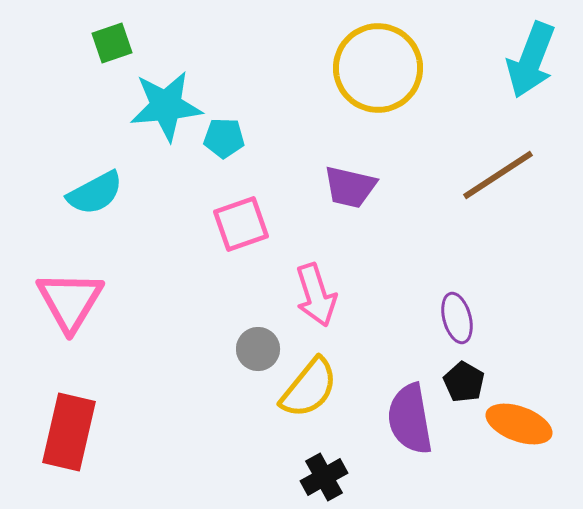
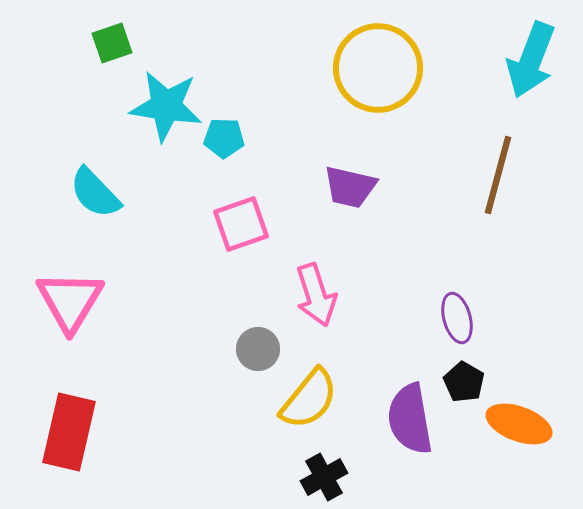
cyan star: rotated 14 degrees clockwise
brown line: rotated 42 degrees counterclockwise
cyan semicircle: rotated 74 degrees clockwise
yellow semicircle: moved 11 px down
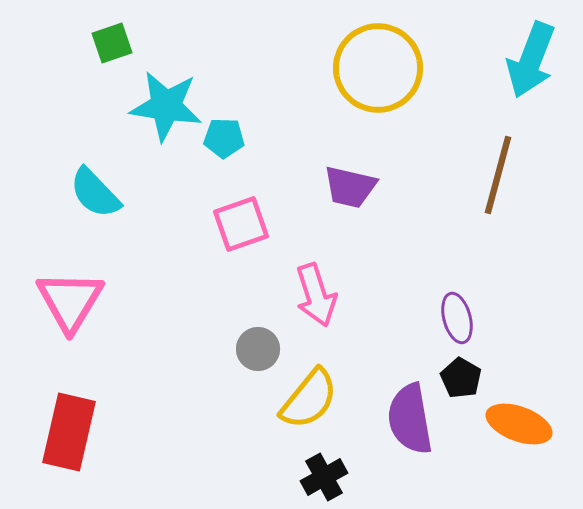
black pentagon: moved 3 px left, 4 px up
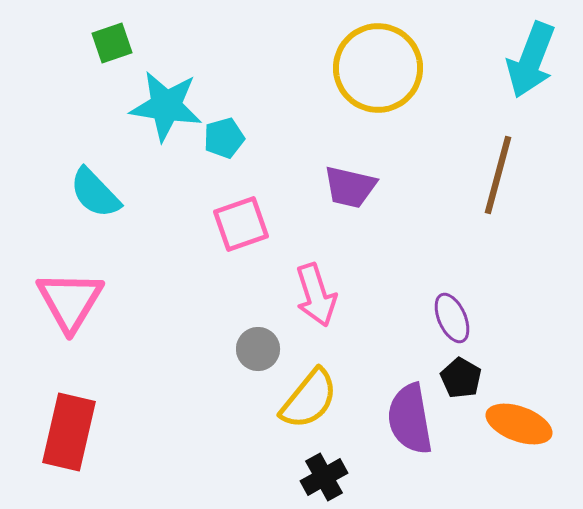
cyan pentagon: rotated 18 degrees counterclockwise
purple ellipse: moved 5 px left; rotated 9 degrees counterclockwise
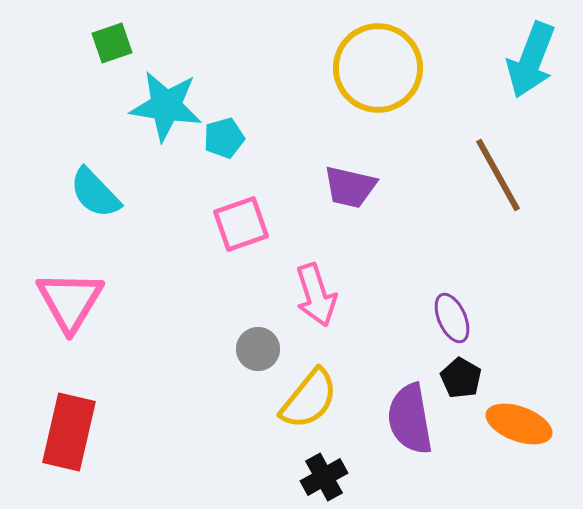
brown line: rotated 44 degrees counterclockwise
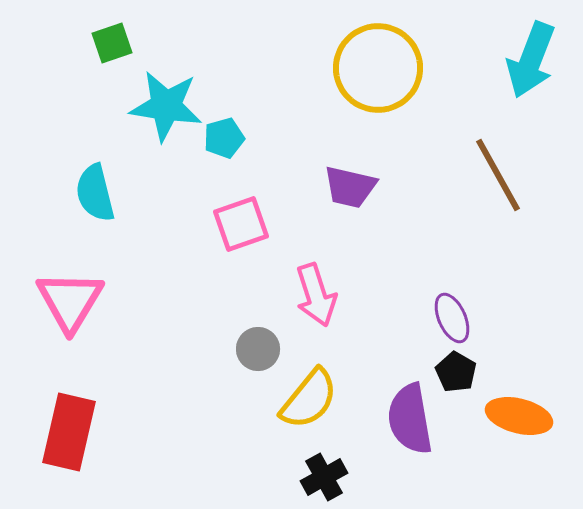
cyan semicircle: rotated 30 degrees clockwise
black pentagon: moved 5 px left, 6 px up
orange ellipse: moved 8 px up; rotated 6 degrees counterclockwise
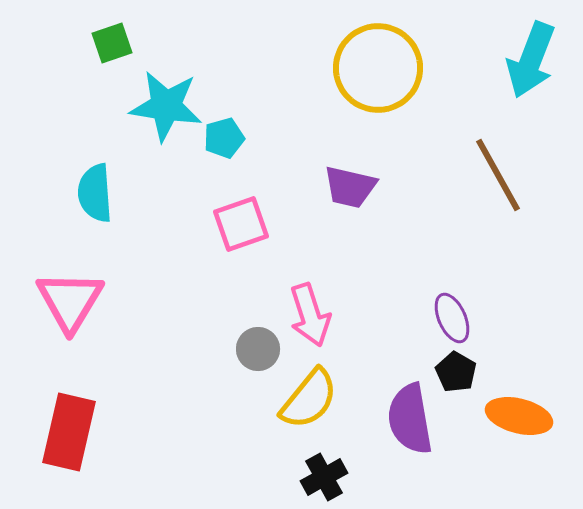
cyan semicircle: rotated 10 degrees clockwise
pink arrow: moved 6 px left, 20 px down
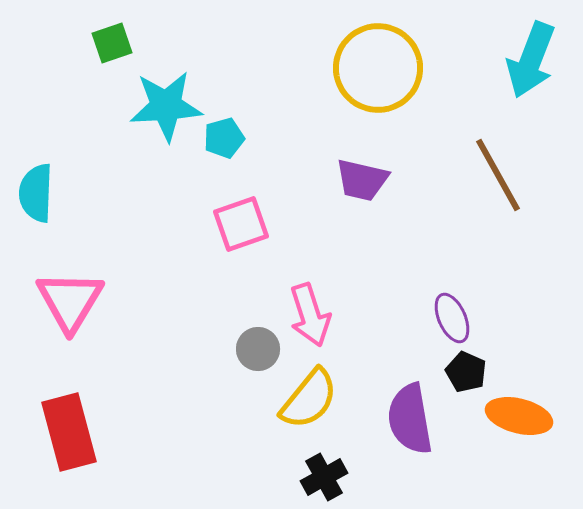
cyan star: rotated 12 degrees counterclockwise
purple trapezoid: moved 12 px right, 7 px up
cyan semicircle: moved 59 px left; rotated 6 degrees clockwise
black pentagon: moved 10 px right; rotated 6 degrees counterclockwise
red rectangle: rotated 28 degrees counterclockwise
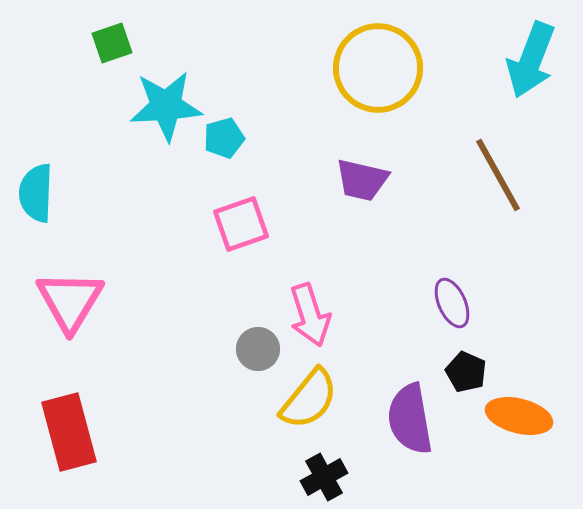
purple ellipse: moved 15 px up
